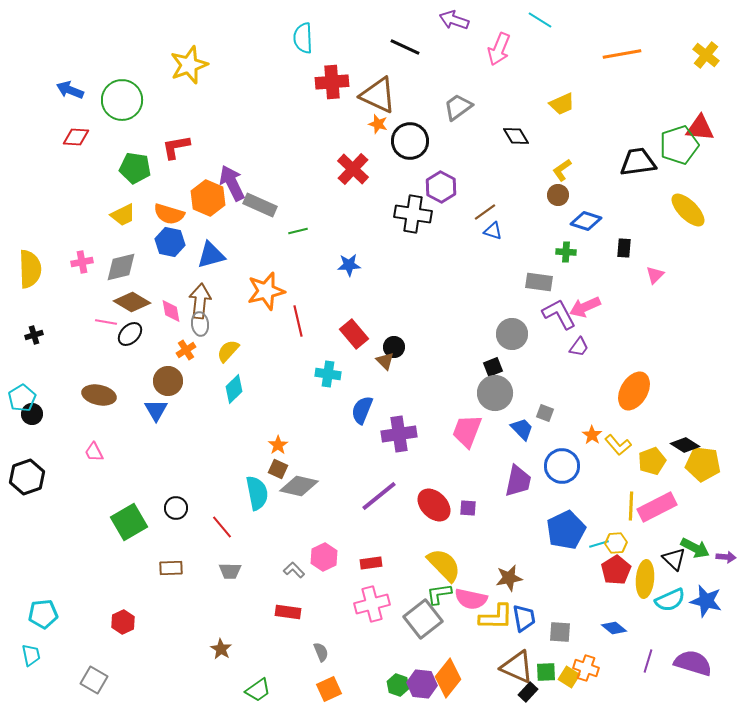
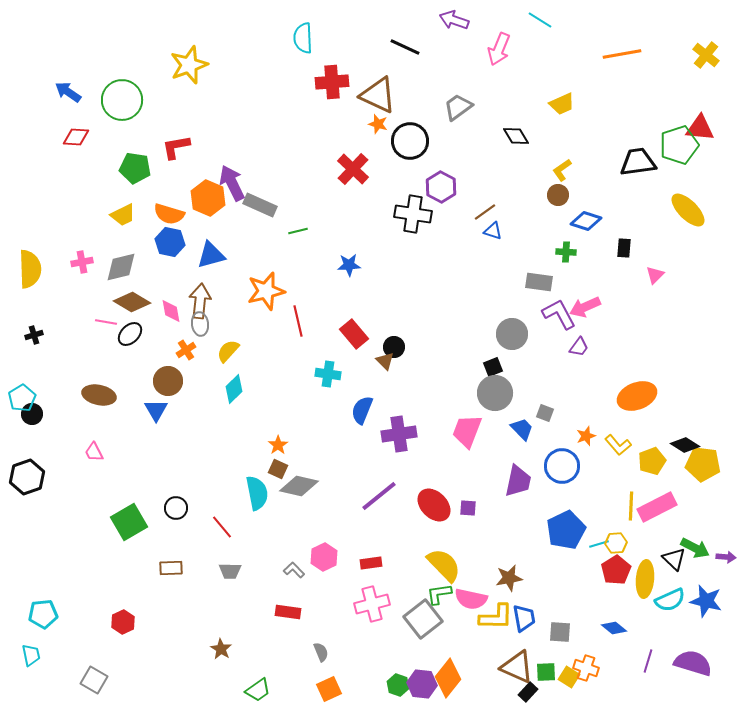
blue arrow at (70, 90): moved 2 px left, 2 px down; rotated 12 degrees clockwise
orange ellipse at (634, 391): moved 3 px right, 5 px down; rotated 39 degrees clockwise
orange star at (592, 435): moved 6 px left, 1 px down; rotated 18 degrees clockwise
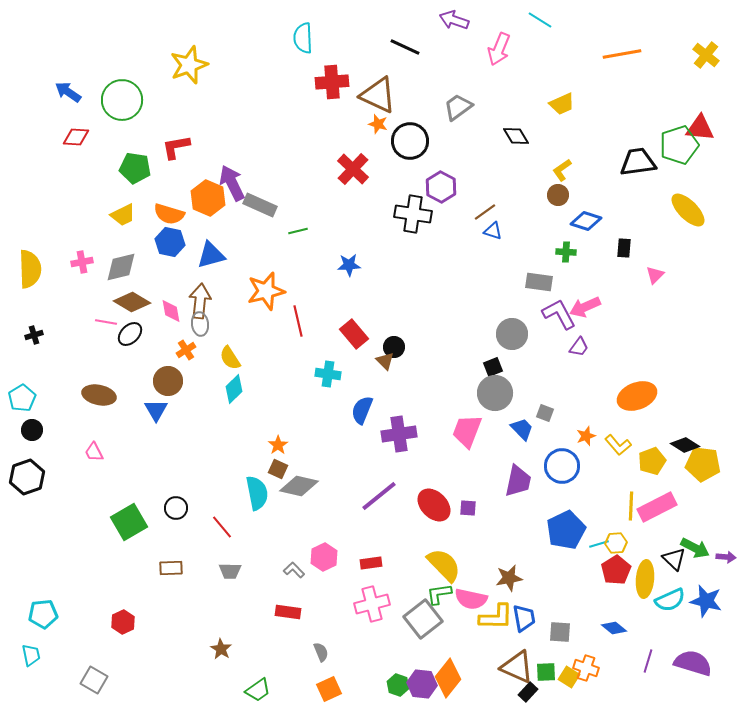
yellow semicircle at (228, 351): moved 2 px right, 7 px down; rotated 75 degrees counterclockwise
black circle at (32, 414): moved 16 px down
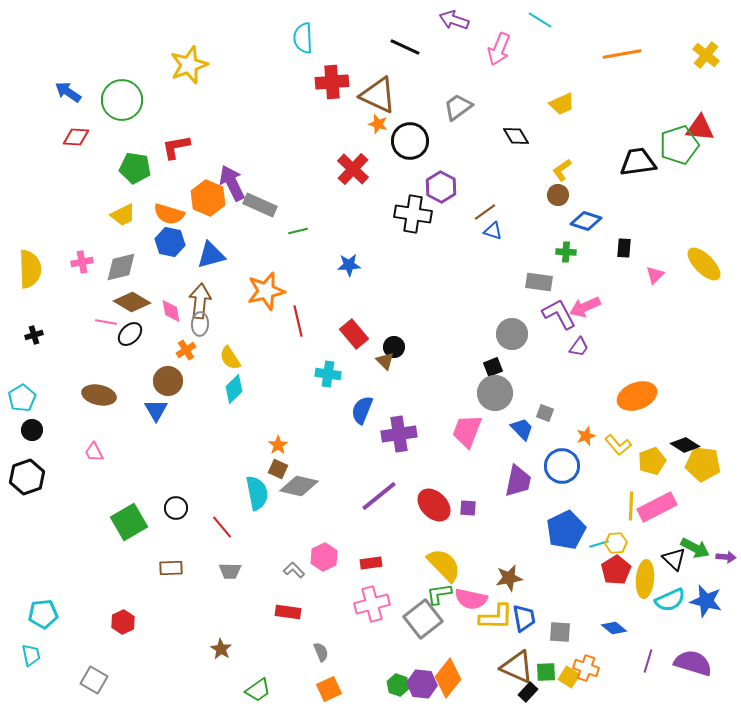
yellow ellipse at (688, 210): moved 16 px right, 54 px down
gray ellipse at (200, 324): rotated 10 degrees clockwise
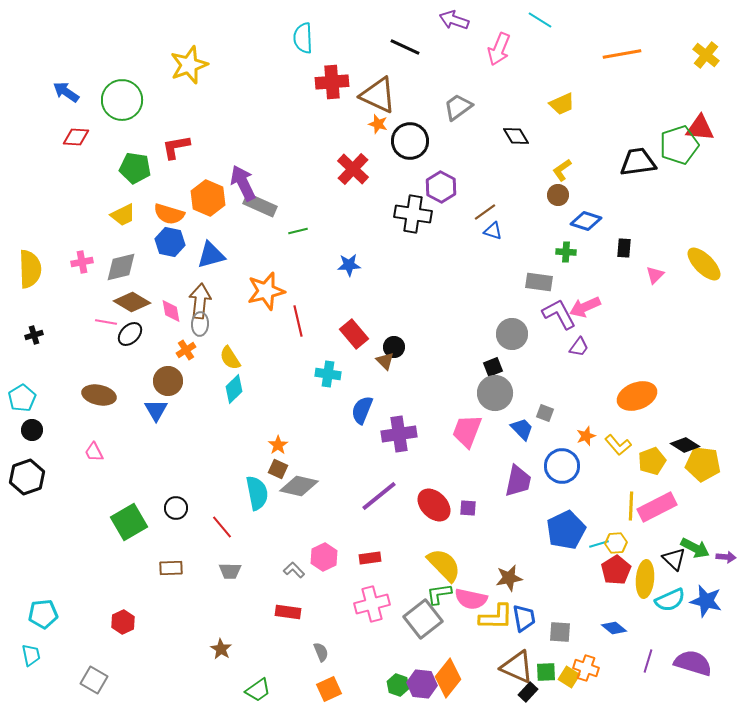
blue arrow at (68, 92): moved 2 px left
purple arrow at (232, 183): moved 11 px right
red rectangle at (371, 563): moved 1 px left, 5 px up
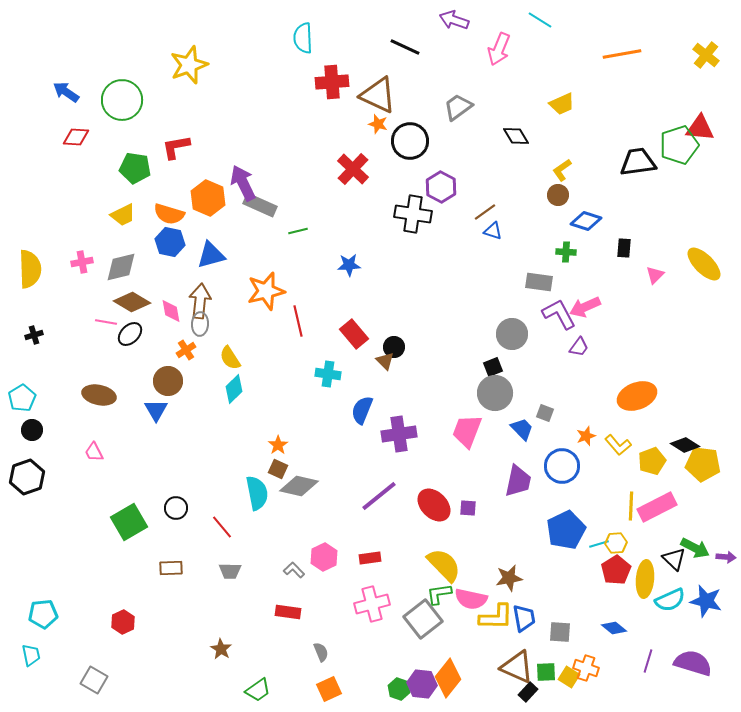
green hexagon at (398, 685): moved 1 px right, 4 px down
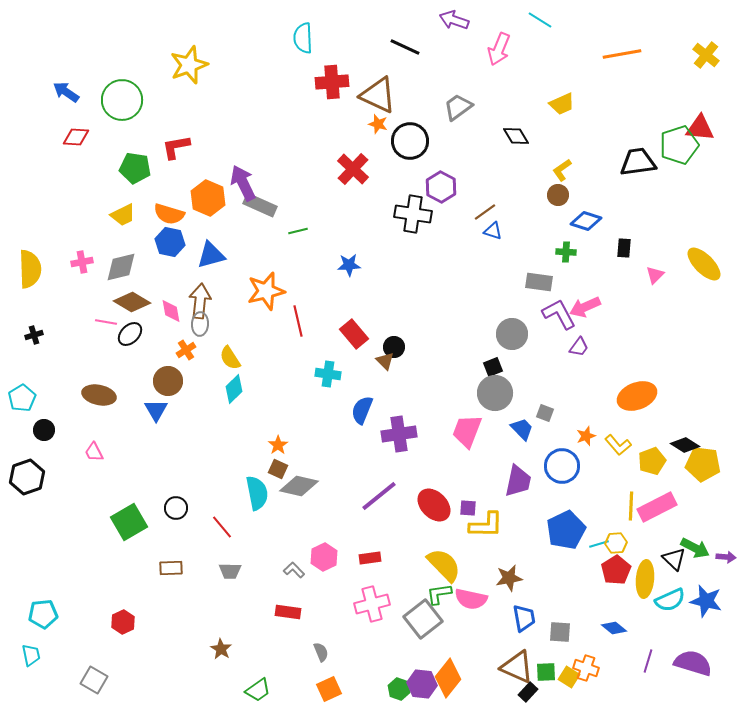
black circle at (32, 430): moved 12 px right
yellow L-shape at (496, 617): moved 10 px left, 92 px up
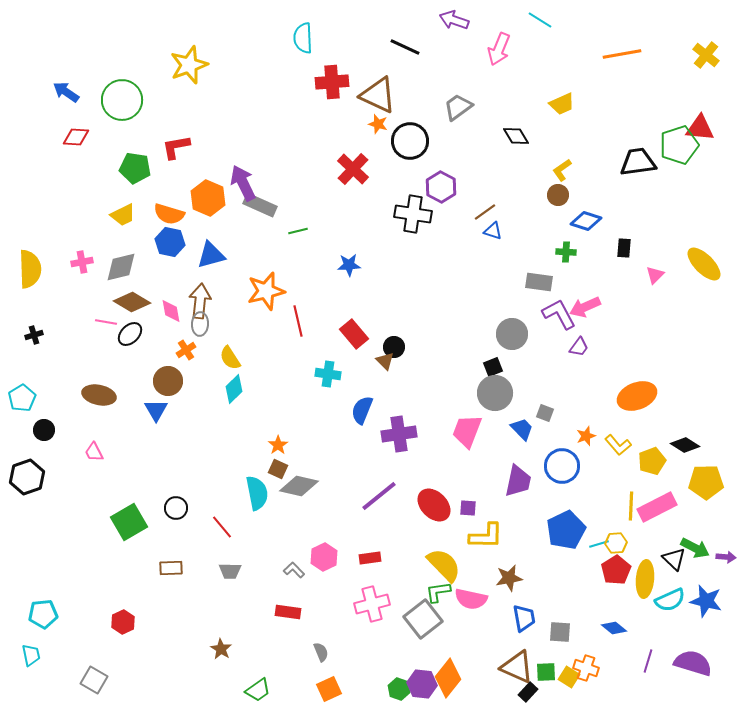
yellow pentagon at (703, 464): moved 3 px right, 18 px down; rotated 8 degrees counterclockwise
yellow L-shape at (486, 525): moved 11 px down
green L-shape at (439, 594): moved 1 px left, 2 px up
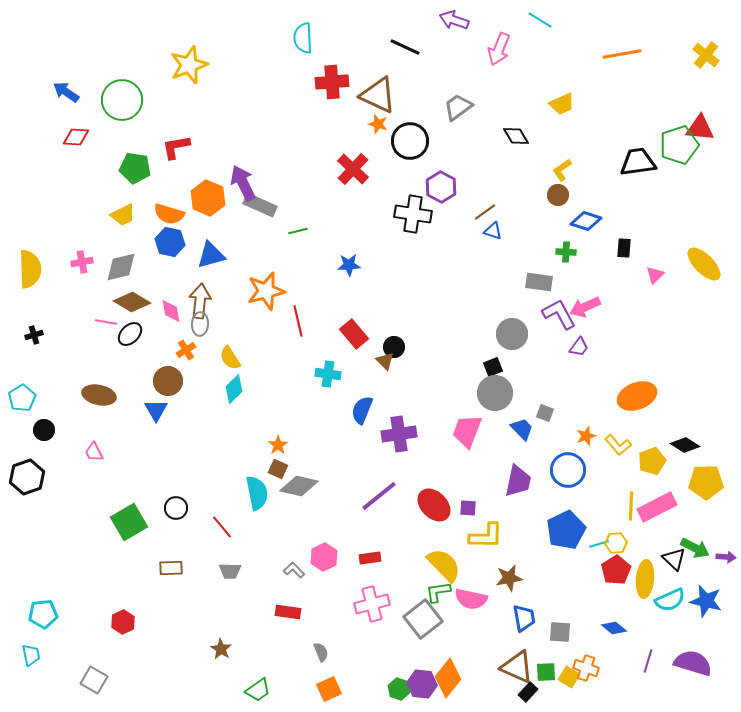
blue circle at (562, 466): moved 6 px right, 4 px down
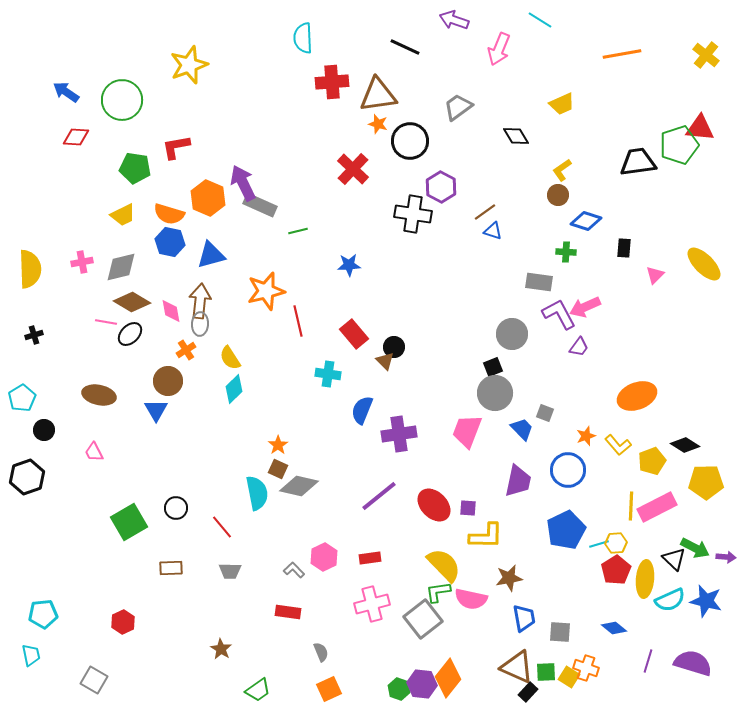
brown triangle at (378, 95): rotated 33 degrees counterclockwise
